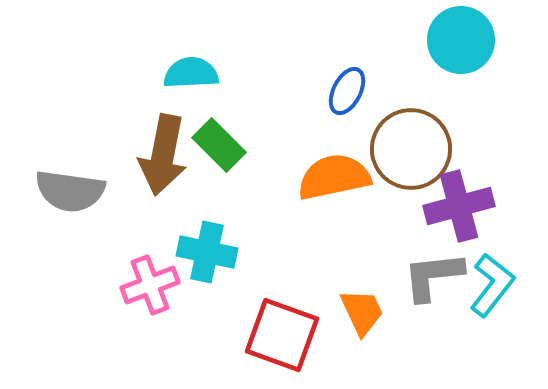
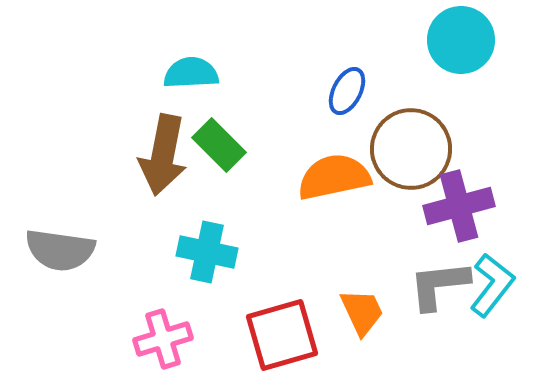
gray semicircle: moved 10 px left, 59 px down
gray L-shape: moved 6 px right, 9 px down
pink cross: moved 13 px right, 54 px down; rotated 4 degrees clockwise
red square: rotated 36 degrees counterclockwise
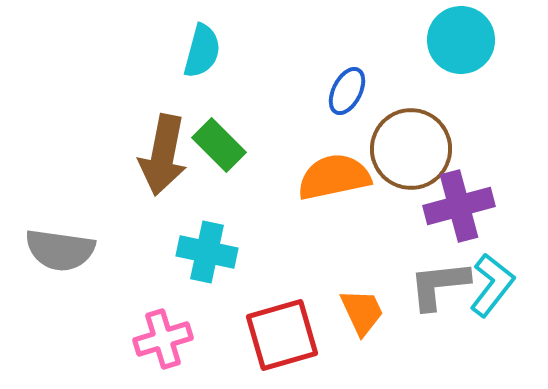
cyan semicircle: moved 11 px right, 22 px up; rotated 108 degrees clockwise
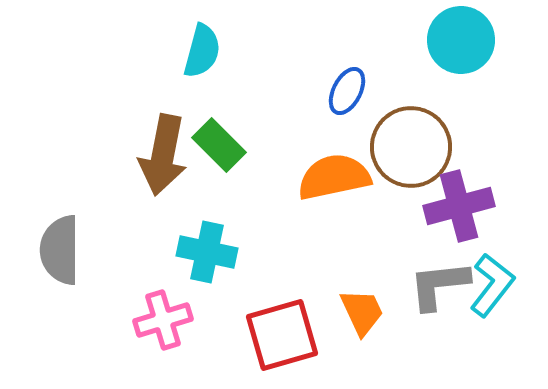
brown circle: moved 2 px up
gray semicircle: rotated 82 degrees clockwise
pink cross: moved 19 px up
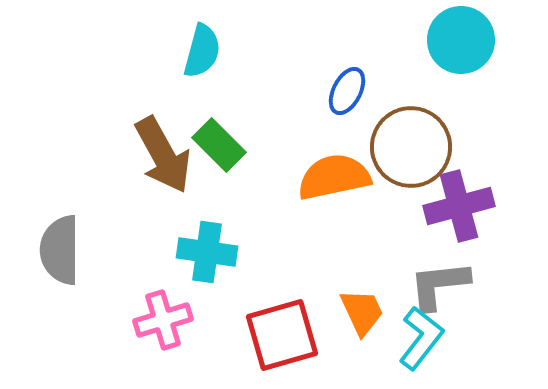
brown arrow: rotated 40 degrees counterclockwise
cyan cross: rotated 4 degrees counterclockwise
cyan L-shape: moved 71 px left, 53 px down
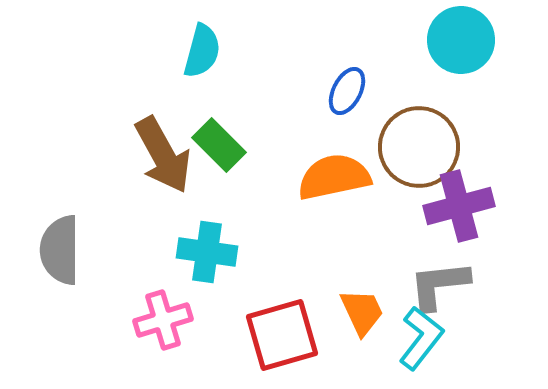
brown circle: moved 8 px right
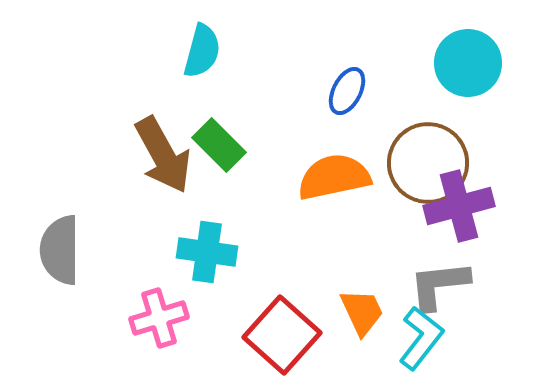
cyan circle: moved 7 px right, 23 px down
brown circle: moved 9 px right, 16 px down
pink cross: moved 4 px left, 2 px up
red square: rotated 32 degrees counterclockwise
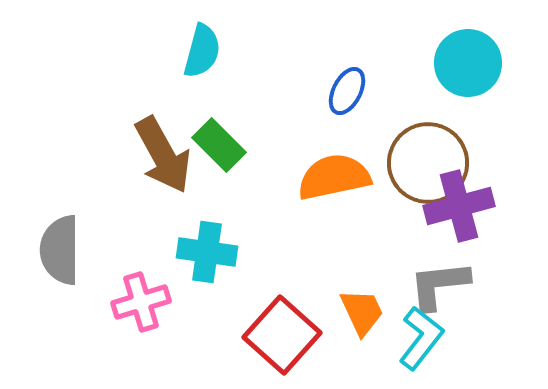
pink cross: moved 18 px left, 16 px up
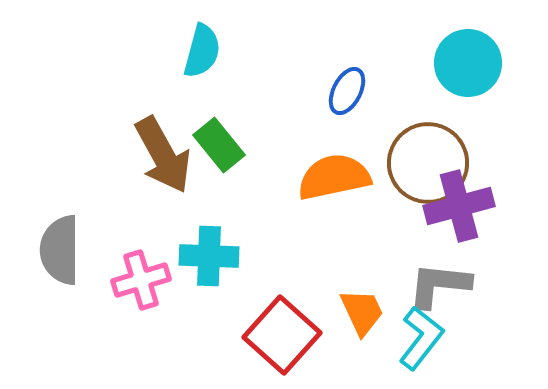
green rectangle: rotated 6 degrees clockwise
cyan cross: moved 2 px right, 4 px down; rotated 6 degrees counterclockwise
gray L-shape: rotated 12 degrees clockwise
pink cross: moved 22 px up
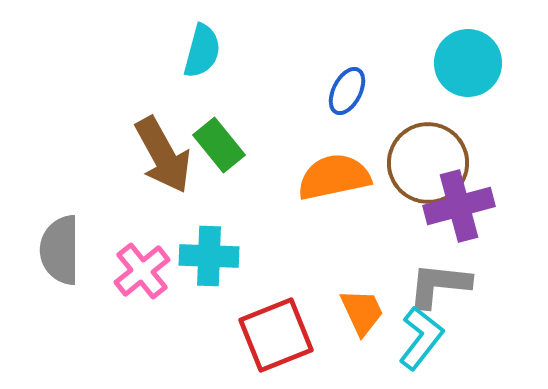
pink cross: moved 1 px right, 9 px up; rotated 22 degrees counterclockwise
red square: moved 6 px left; rotated 26 degrees clockwise
